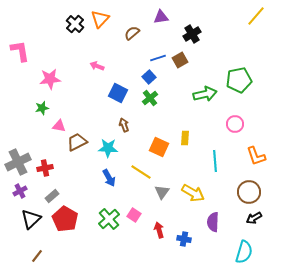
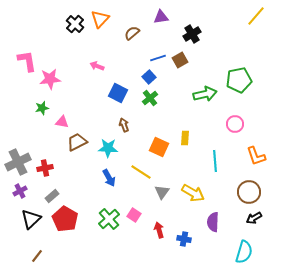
pink L-shape at (20, 51): moved 7 px right, 10 px down
pink triangle at (59, 126): moved 3 px right, 4 px up
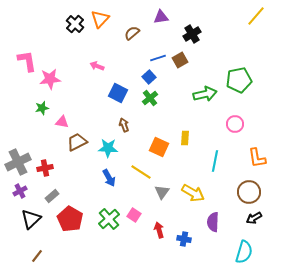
orange L-shape at (256, 156): moved 1 px right, 2 px down; rotated 10 degrees clockwise
cyan line at (215, 161): rotated 15 degrees clockwise
red pentagon at (65, 219): moved 5 px right
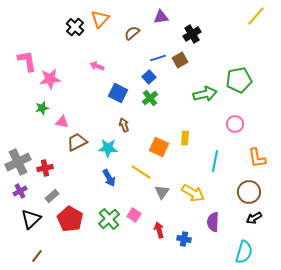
black cross at (75, 24): moved 3 px down
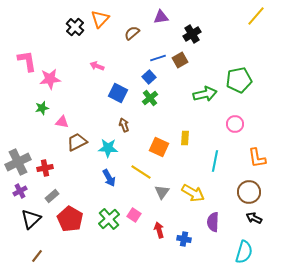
black arrow at (254, 218): rotated 56 degrees clockwise
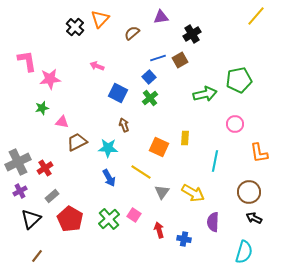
orange L-shape at (257, 158): moved 2 px right, 5 px up
red cross at (45, 168): rotated 21 degrees counterclockwise
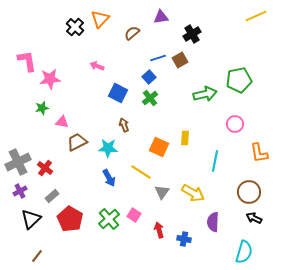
yellow line at (256, 16): rotated 25 degrees clockwise
red cross at (45, 168): rotated 21 degrees counterclockwise
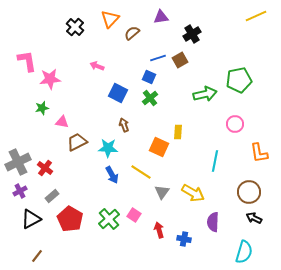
orange triangle at (100, 19): moved 10 px right
blue square at (149, 77): rotated 24 degrees counterclockwise
yellow rectangle at (185, 138): moved 7 px left, 6 px up
blue arrow at (109, 178): moved 3 px right, 3 px up
black triangle at (31, 219): rotated 15 degrees clockwise
